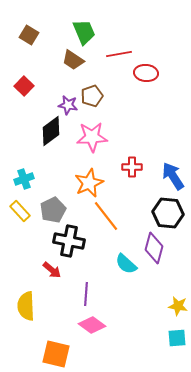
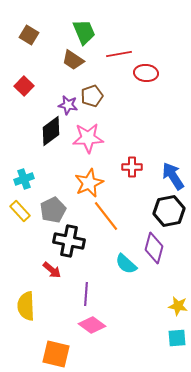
pink star: moved 4 px left, 1 px down
black hexagon: moved 1 px right, 2 px up; rotated 16 degrees counterclockwise
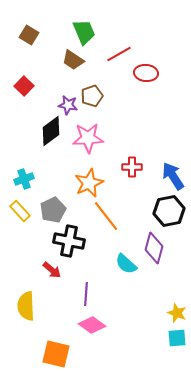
red line: rotated 20 degrees counterclockwise
yellow star: moved 1 px left, 7 px down; rotated 12 degrees clockwise
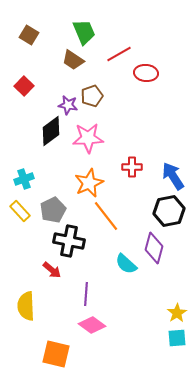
yellow star: rotated 18 degrees clockwise
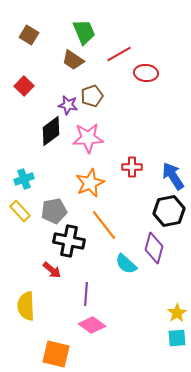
orange star: moved 1 px right
gray pentagon: moved 1 px right, 1 px down; rotated 15 degrees clockwise
orange line: moved 2 px left, 9 px down
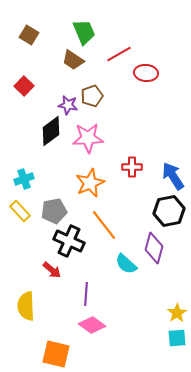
black cross: rotated 12 degrees clockwise
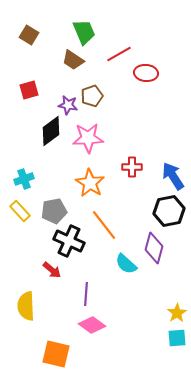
red square: moved 5 px right, 4 px down; rotated 30 degrees clockwise
orange star: rotated 16 degrees counterclockwise
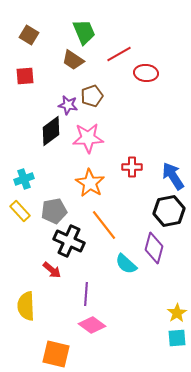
red square: moved 4 px left, 14 px up; rotated 12 degrees clockwise
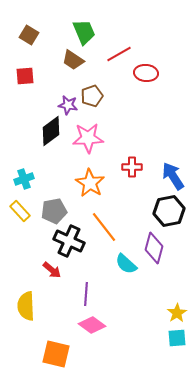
orange line: moved 2 px down
